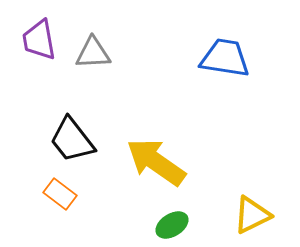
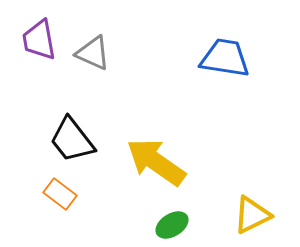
gray triangle: rotated 27 degrees clockwise
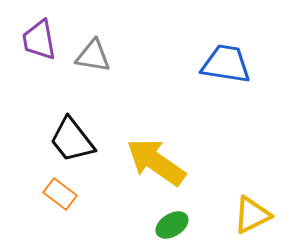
gray triangle: moved 3 px down; rotated 15 degrees counterclockwise
blue trapezoid: moved 1 px right, 6 px down
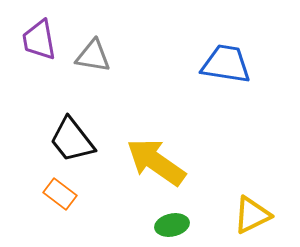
green ellipse: rotated 20 degrees clockwise
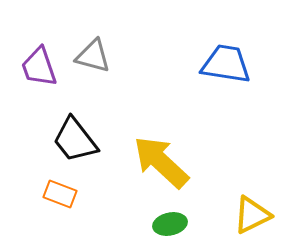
purple trapezoid: moved 27 px down; rotated 9 degrees counterclockwise
gray triangle: rotated 6 degrees clockwise
black trapezoid: moved 3 px right
yellow arrow: moved 5 px right; rotated 8 degrees clockwise
orange rectangle: rotated 16 degrees counterclockwise
green ellipse: moved 2 px left, 1 px up
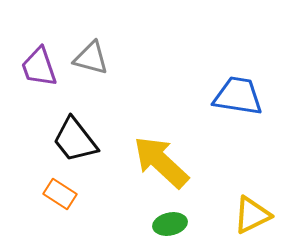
gray triangle: moved 2 px left, 2 px down
blue trapezoid: moved 12 px right, 32 px down
orange rectangle: rotated 12 degrees clockwise
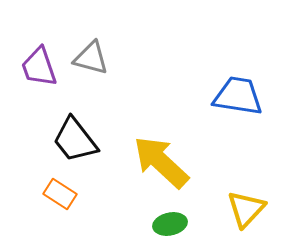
yellow triangle: moved 6 px left, 6 px up; rotated 21 degrees counterclockwise
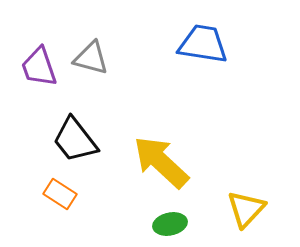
blue trapezoid: moved 35 px left, 52 px up
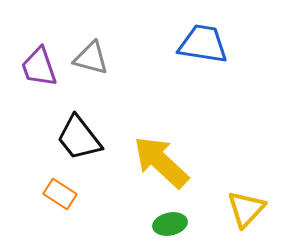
black trapezoid: moved 4 px right, 2 px up
